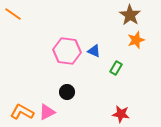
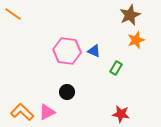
brown star: rotated 15 degrees clockwise
orange L-shape: rotated 15 degrees clockwise
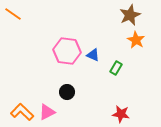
orange star: rotated 24 degrees counterclockwise
blue triangle: moved 1 px left, 4 px down
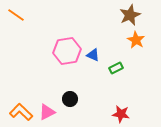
orange line: moved 3 px right, 1 px down
pink hexagon: rotated 16 degrees counterclockwise
green rectangle: rotated 32 degrees clockwise
black circle: moved 3 px right, 7 px down
orange L-shape: moved 1 px left
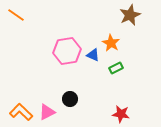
orange star: moved 25 px left, 3 px down
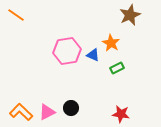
green rectangle: moved 1 px right
black circle: moved 1 px right, 9 px down
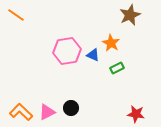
red star: moved 15 px right
